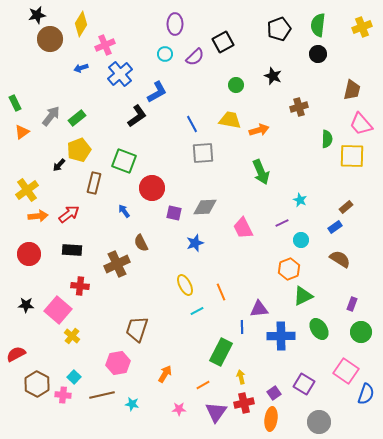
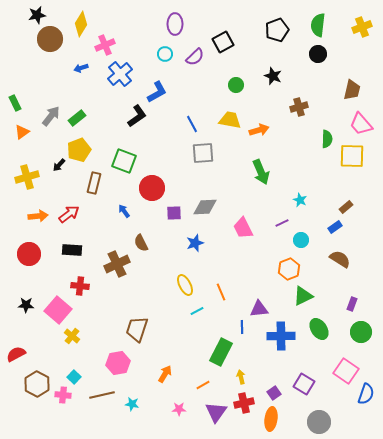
black pentagon at (279, 29): moved 2 px left, 1 px down
yellow cross at (27, 190): moved 13 px up; rotated 20 degrees clockwise
purple square at (174, 213): rotated 14 degrees counterclockwise
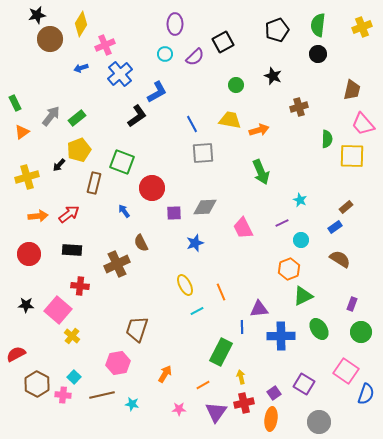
pink trapezoid at (361, 124): moved 2 px right
green square at (124, 161): moved 2 px left, 1 px down
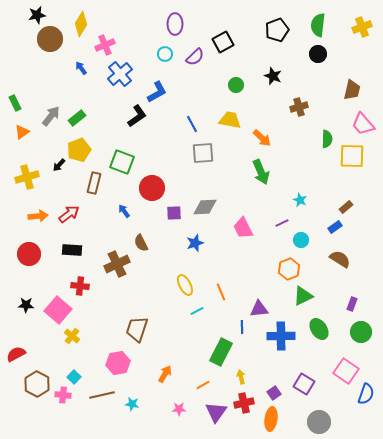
blue arrow at (81, 68): rotated 72 degrees clockwise
orange arrow at (259, 130): moved 3 px right, 8 px down; rotated 60 degrees clockwise
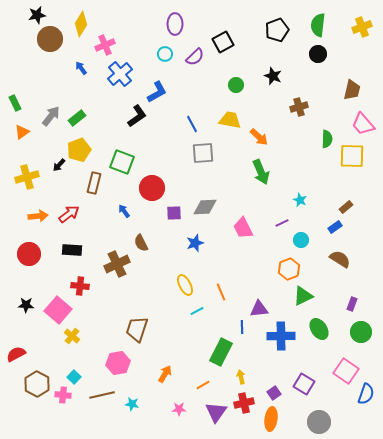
orange arrow at (262, 138): moved 3 px left, 1 px up
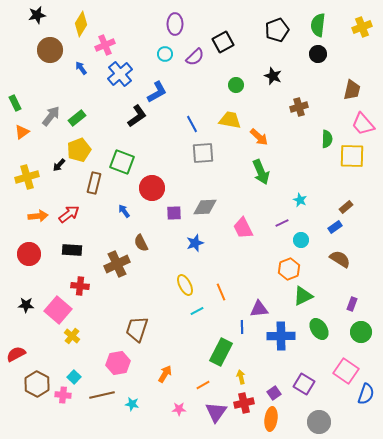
brown circle at (50, 39): moved 11 px down
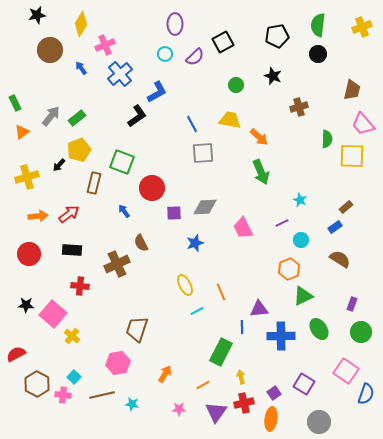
black pentagon at (277, 30): moved 6 px down; rotated 10 degrees clockwise
pink square at (58, 310): moved 5 px left, 4 px down
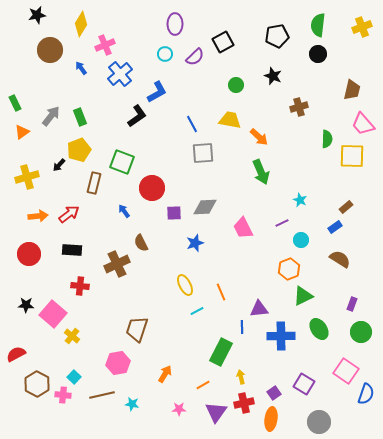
green rectangle at (77, 118): moved 3 px right, 1 px up; rotated 72 degrees counterclockwise
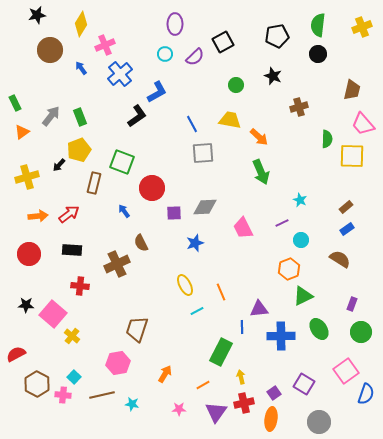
blue rectangle at (335, 227): moved 12 px right, 2 px down
pink square at (346, 371): rotated 20 degrees clockwise
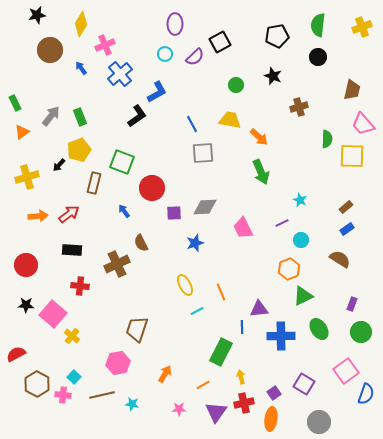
black square at (223, 42): moved 3 px left
black circle at (318, 54): moved 3 px down
red circle at (29, 254): moved 3 px left, 11 px down
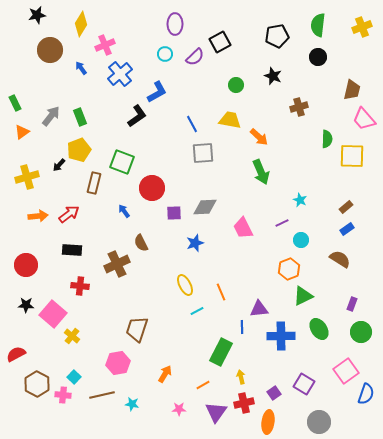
pink trapezoid at (363, 124): moved 1 px right, 5 px up
orange ellipse at (271, 419): moved 3 px left, 3 px down
